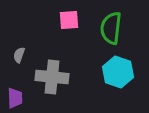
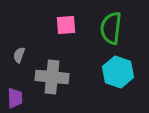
pink square: moved 3 px left, 5 px down
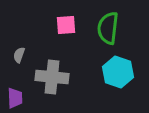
green semicircle: moved 3 px left
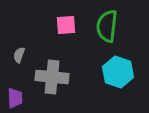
green semicircle: moved 1 px left, 2 px up
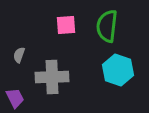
cyan hexagon: moved 2 px up
gray cross: rotated 8 degrees counterclockwise
purple trapezoid: rotated 25 degrees counterclockwise
